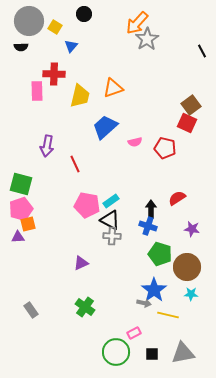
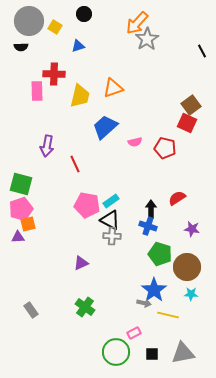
blue triangle at (71, 46): moved 7 px right; rotated 32 degrees clockwise
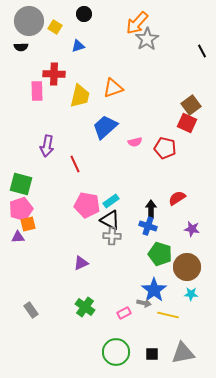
pink rectangle at (134, 333): moved 10 px left, 20 px up
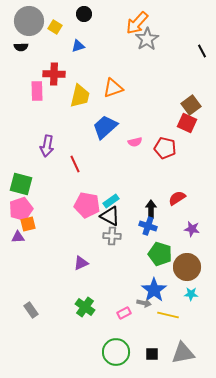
black triangle at (110, 220): moved 4 px up
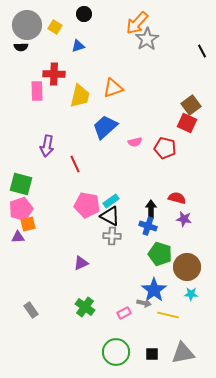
gray circle at (29, 21): moved 2 px left, 4 px down
red semicircle at (177, 198): rotated 48 degrees clockwise
purple star at (192, 229): moved 8 px left, 10 px up
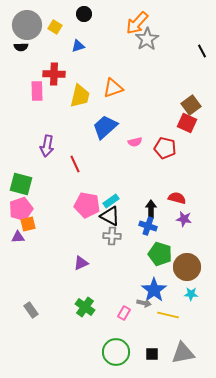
pink rectangle at (124, 313): rotated 32 degrees counterclockwise
